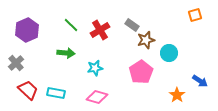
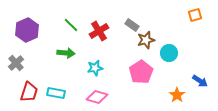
red cross: moved 1 px left, 1 px down
red trapezoid: moved 1 px right, 2 px down; rotated 65 degrees clockwise
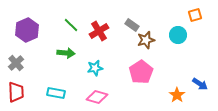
cyan circle: moved 9 px right, 18 px up
blue arrow: moved 3 px down
red trapezoid: moved 13 px left; rotated 20 degrees counterclockwise
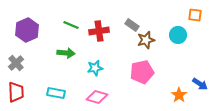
orange square: rotated 24 degrees clockwise
green line: rotated 21 degrees counterclockwise
red cross: rotated 24 degrees clockwise
pink pentagon: moved 1 px right; rotated 20 degrees clockwise
orange star: moved 2 px right
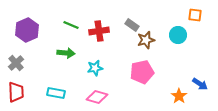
orange star: moved 1 px down
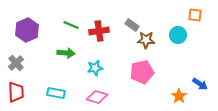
brown star: rotated 18 degrees clockwise
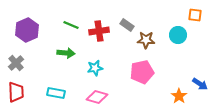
gray rectangle: moved 5 px left
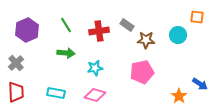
orange square: moved 2 px right, 2 px down
green line: moved 5 px left; rotated 35 degrees clockwise
pink diamond: moved 2 px left, 2 px up
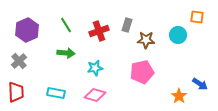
gray rectangle: rotated 72 degrees clockwise
red cross: rotated 12 degrees counterclockwise
gray cross: moved 3 px right, 2 px up
